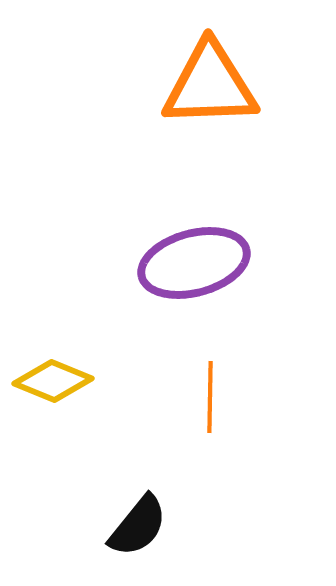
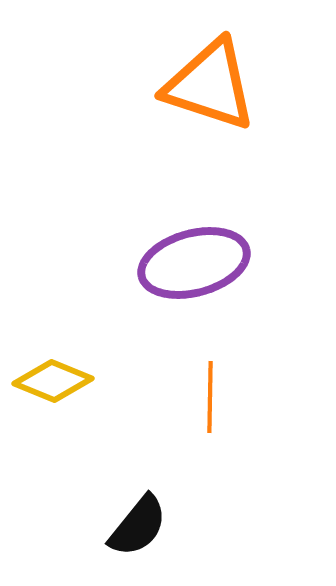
orange triangle: rotated 20 degrees clockwise
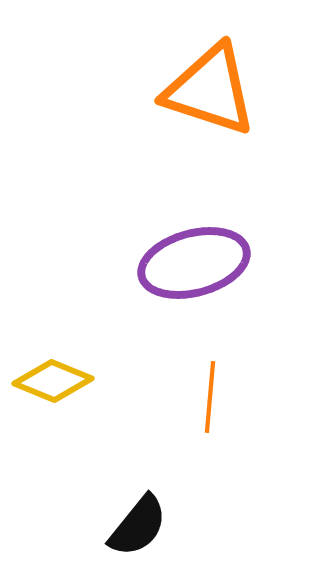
orange triangle: moved 5 px down
orange line: rotated 4 degrees clockwise
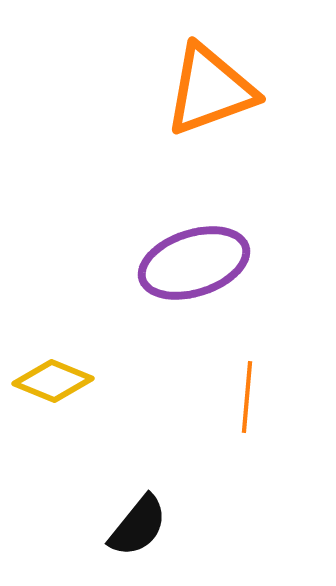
orange triangle: rotated 38 degrees counterclockwise
purple ellipse: rotated 3 degrees counterclockwise
orange line: moved 37 px right
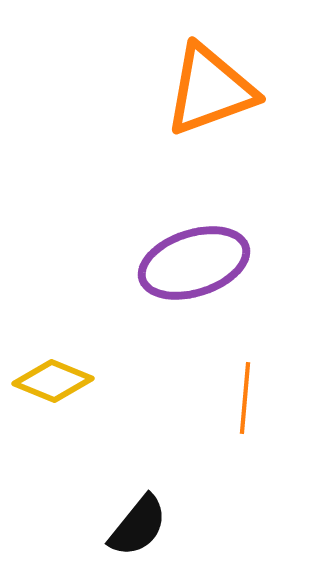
orange line: moved 2 px left, 1 px down
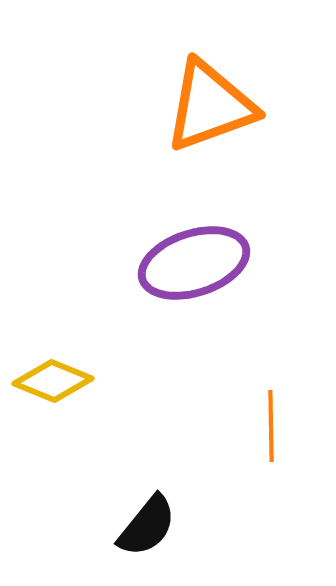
orange triangle: moved 16 px down
orange line: moved 26 px right, 28 px down; rotated 6 degrees counterclockwise
black semicircle: moved 9 px right
